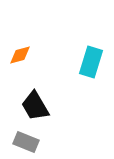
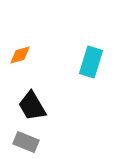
black trapezoid: moved 3 px left
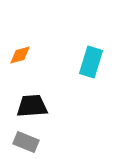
black trapezoid: rotated 116 degrees clockwise
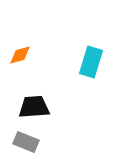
black trapezoid: moved 2 px right, 1 px down
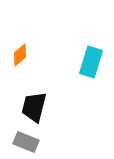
orange diamond: rotated 25 degrees counterclockwise
black trapezoid: rotated 72 degrees counterclockwise
